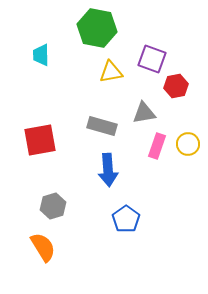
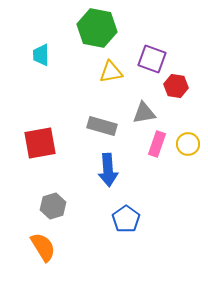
red hexagon: rotated 20 degrees clockwise
red square: moved 3 px down
pink rectangle: moved 2 px up
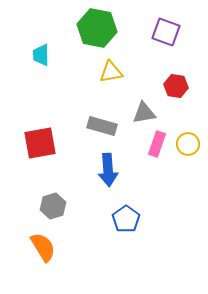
purple square: moved 14 px right, 27 px up
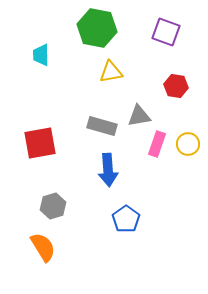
gray triangle: moved 5 px left, 3 px down
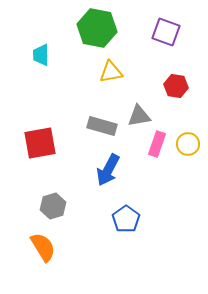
blue arrow: rotated 32 degrees clockwise
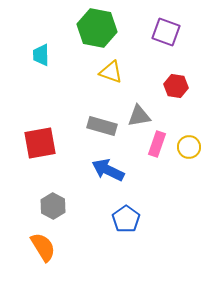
yellow triangle: rotated 30 degrees clockwise
yellow circle: moved 1 px right, 3 px down
blue arrow: rotated 88 degrees clockwise
gray hexagon: rotated 15 degrees counterclockwise
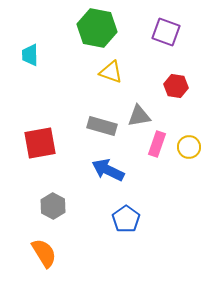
cyan trapezoid: moved 11 px left
orange semicircle: moved 1 px right, 6 px down
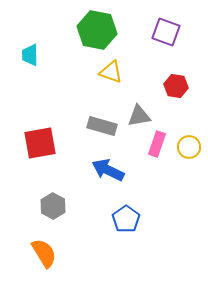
green hexagon: moved 2 px down
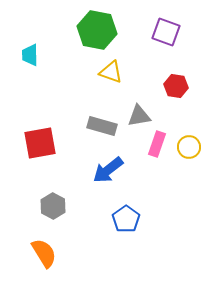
blue arrow: rotated 64 degrees counterclockwise
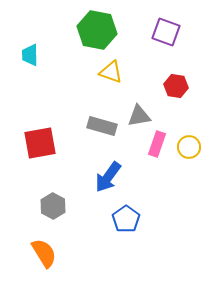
blue arrow: moved 7 px down; rotated 16 degrees counterclockwise
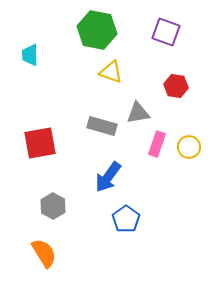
gray triangle: moved 1 px left, 3 px up
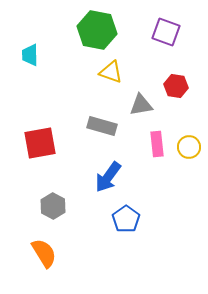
gray triangle: moved 3 px right, 8 px up
pink rectangle: rotated 25 degrees counterclockwise
